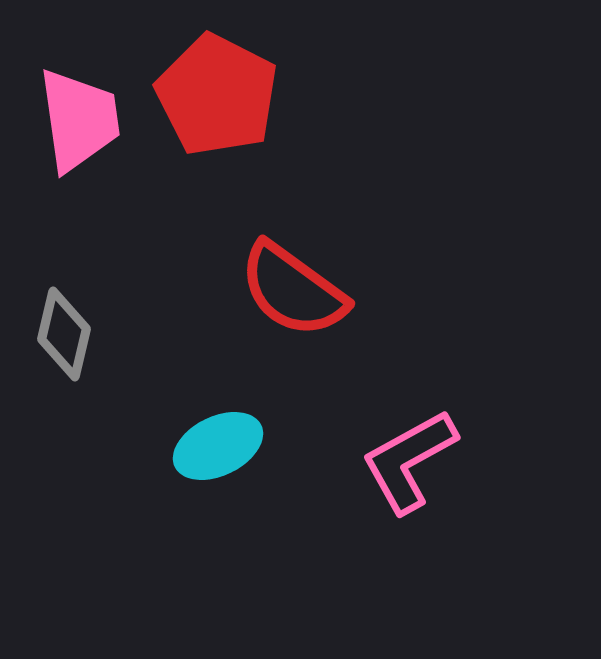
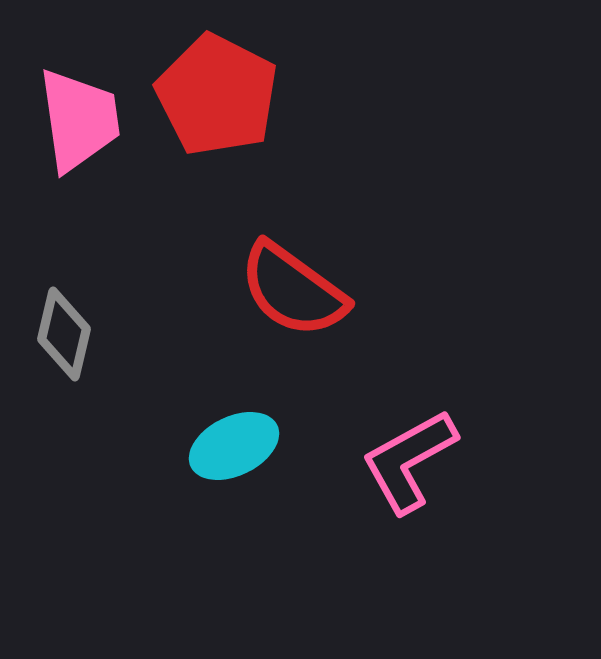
cyan ellipse: moved 16 px right
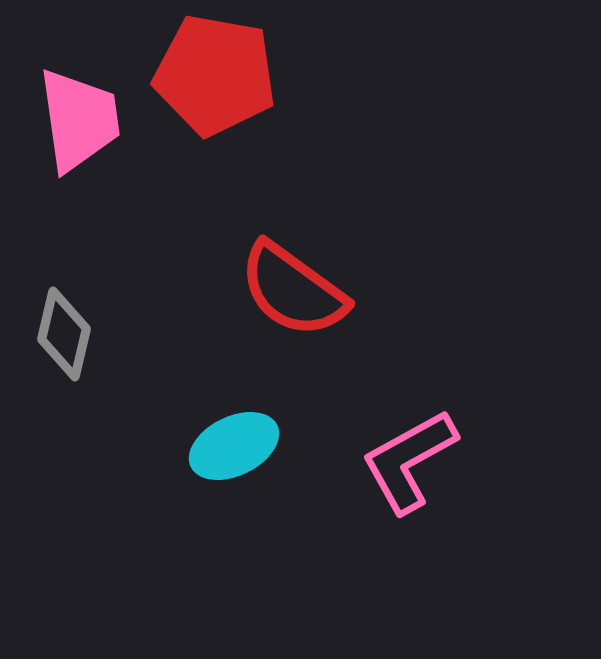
red pentagon: moved 2 px left, 20 px up; rotated 17 degrees counterclockwise
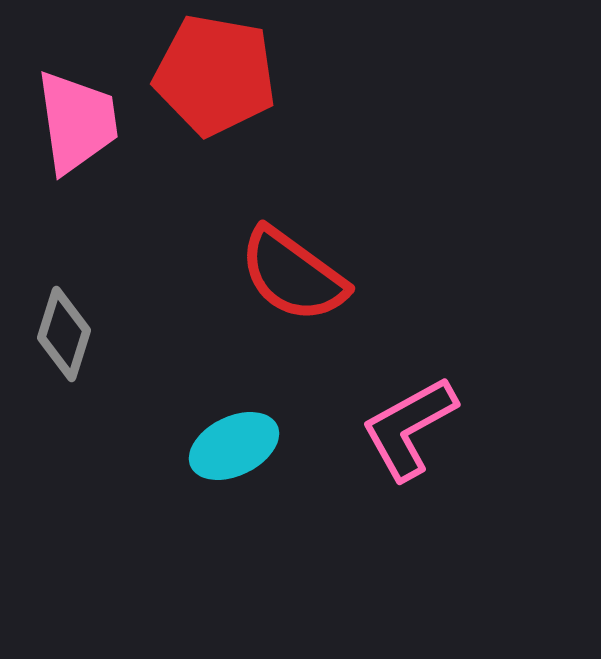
pink trapezoid: moved 2 px left, 2 px down
red semicircle: moved 15 px up
gray diamond: rotated 4 degrees clockwise
pink L-shape: moved 33 px up
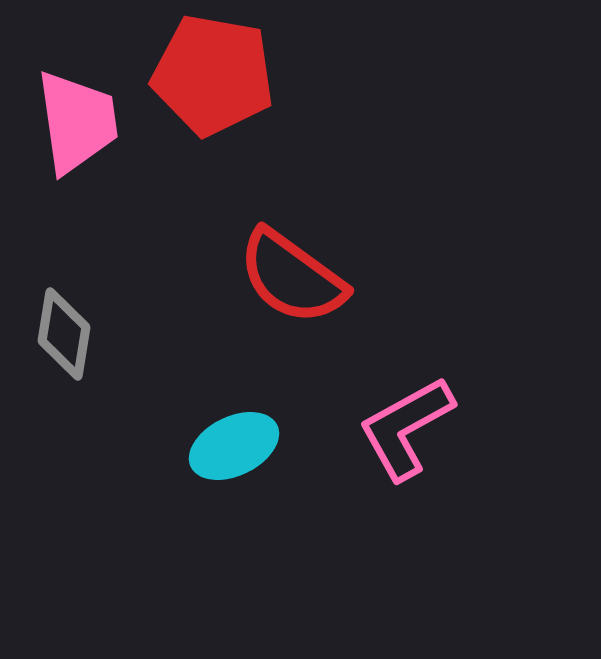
red pentagon: moved 2 px left
red semicircle: moved 1 px left, 2 px down
gray diamond: rotated 8 degrees counterclockwise
pink L-shape: moved 3 px left
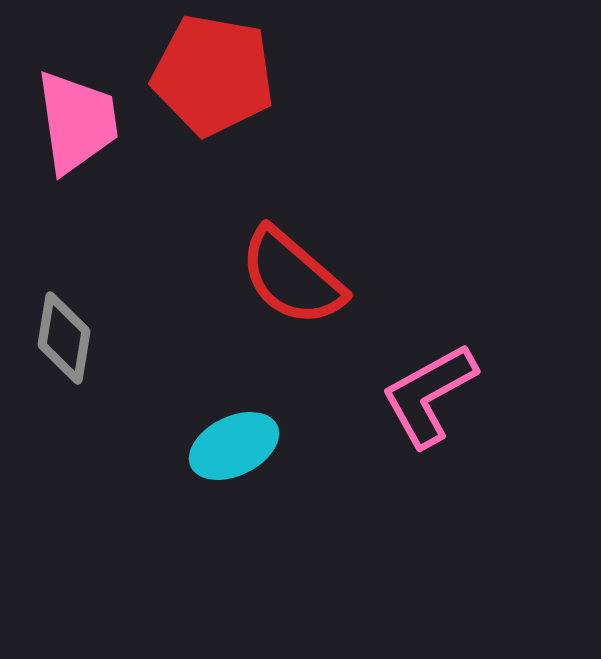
red semicircle: rotated 5 degrees clockwise
gray diamond: moved 4 px down
pink L-shape: moved 23 px right, 33 px up
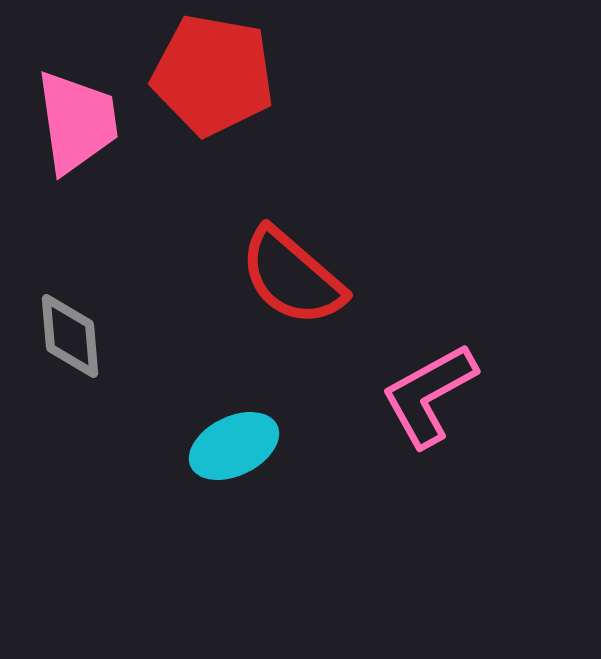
gray diamond: moved 6 px right, 2 px up; rotated 14 degrees counterclockwise
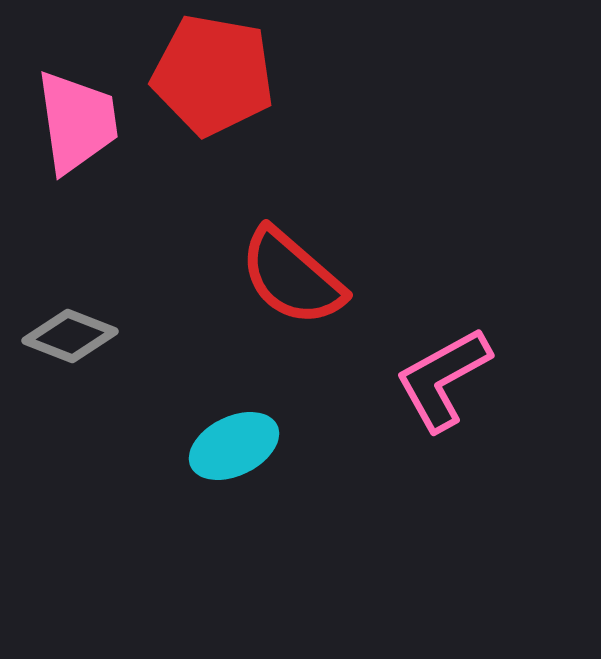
gray diamond: rotated 64 degrees counterclockwise
pink L-shape: moved 14 px right, 16 px up
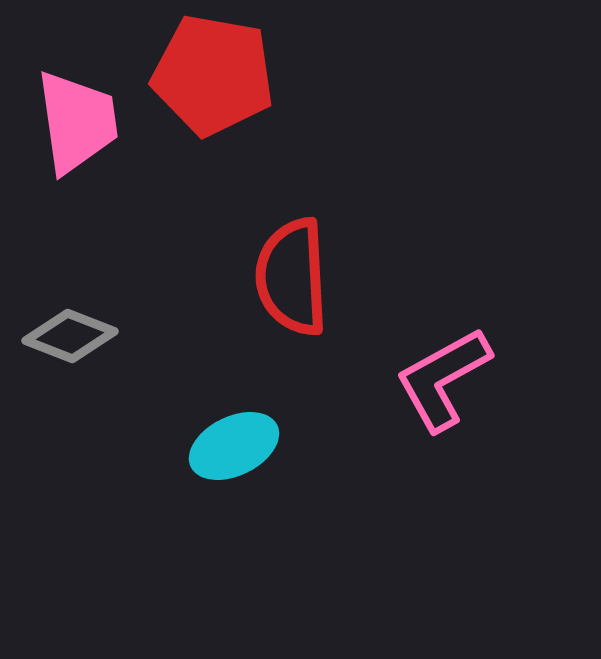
red semicircle: rotated 46 degrees clockwise
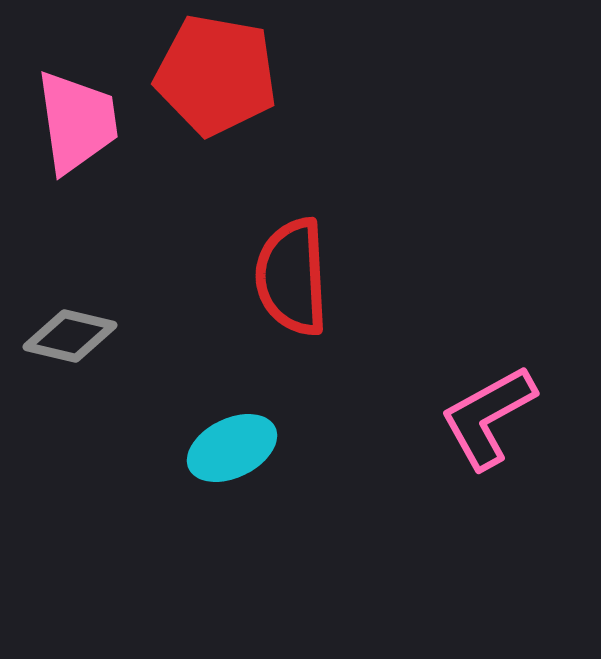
red pentagon: moved 3 px right
gray diamond: rotated 8 degrees counterclockwise
pink L-shape: moved 45 px right, 38 px down
cyan ellipse: moved 2 px left, 2 px down
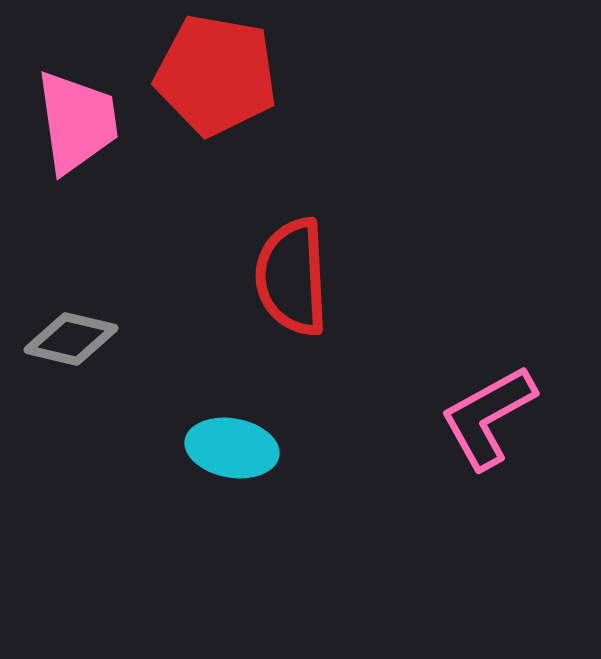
gray diamond: moved 1 px right, 3 px down
cyan ellipse: rotated 36 degrees clockwise
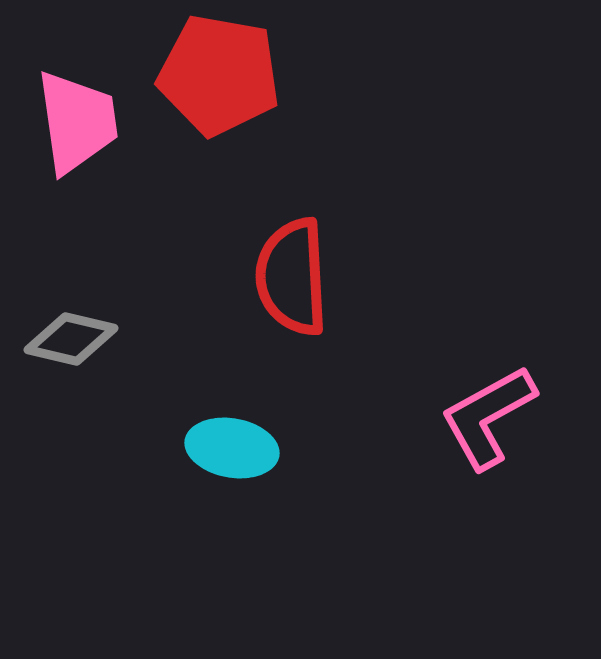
red pentagon: moved 3 px right
